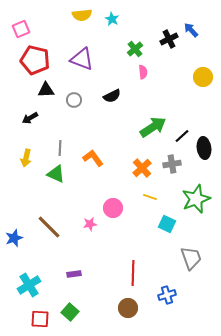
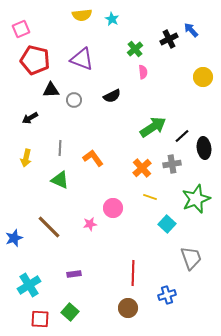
black triangle: moved 5 px right
green triangle: moved 4 px right, 6 px down
cyan square: rotated 18 degrees clockwise
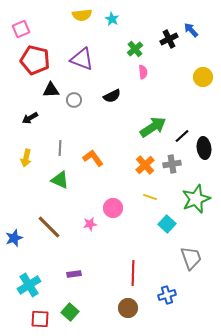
orange cross: moved 3 px right, 3 px up
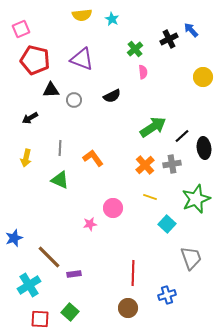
brown line: moved 30 px down
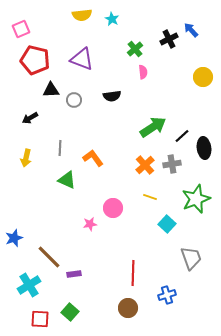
black semicircle: rotated 18 degrees clockwise
green triangle: moved 7 px right
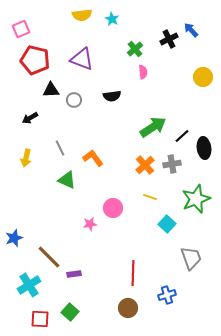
gray line: rotated 28 degrees counterclockwise
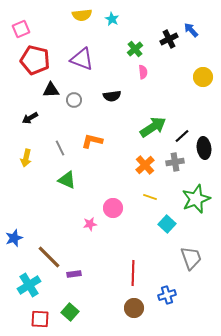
orange L-shape: moved 1 px left, 17 px up; rotated 40 degrees counterclockwise
gray cross: moved 3 px right, 2 px up
brown circle: moved 6 px right
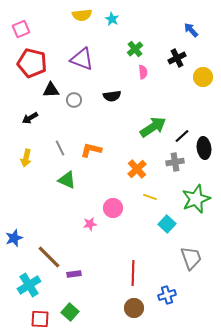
black cross: moved 8 px right, 19 px down
red pentagon: moved 3 px left, 3 px down
orange L-shape: moved 1 px left, 9 px down
orange cross: moved 8 px left, 4 px down
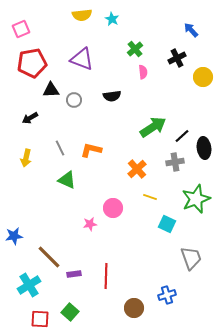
red pentagon: rotated 24 degrees counterclockwise
cyan square: rotated 18 degrees counterclockwise
blue star: moved 2 px up; rotated 12 degrees clockwise
red line: moved 27 px left, 3 px down
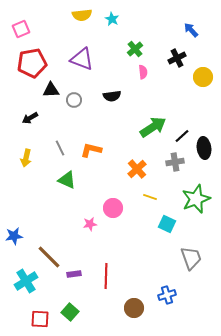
cyan cross: moved 3 px left, 4 px up
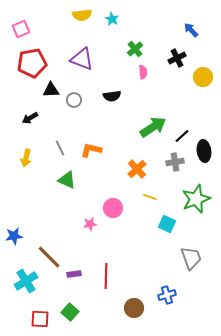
black ellipse: moved 3 px down
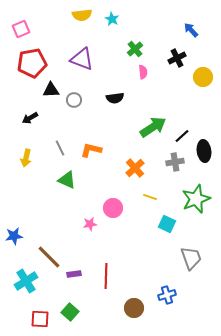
black semicircle: moved 3 px right, 2 px down
orange cross: moved 2 px left, 1 px up
